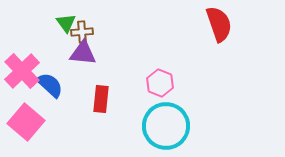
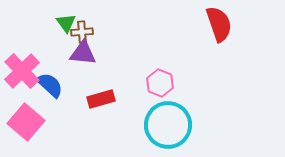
red rectangle: rotated 68 degrees clockwise
cyan circle: moved 2 px right, 1 px up
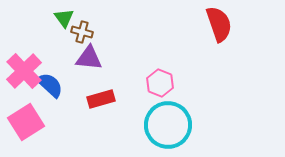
green triangle: moved 2 px left, 5 px up
brown cross: rotated 20 degrees clockwise
purple triangle: moved 6 px right, 5 px down
pink cross: moved 2 px right
pink square: rotated 18 degrees clockwise
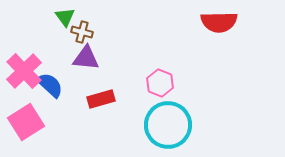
green triangle: moved 1 px right, 1 px up
red semicircle: moved 2 px up; rotated 108 degrees clockwise
purple triangle: moved 3 px left
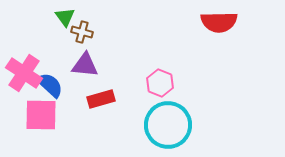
purple triangle: moved 1 px left, 7 px down
pink cross: moved 2 px down; rotated 12 degrees counterclockwise
pink square: moved 15 px right, 7 px up; rotated 33 degrees clockwise
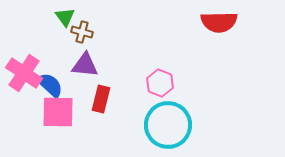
red rectangle: rotated 60 degrees counterclockwise
pink square: moved 17 px right, 3 px up
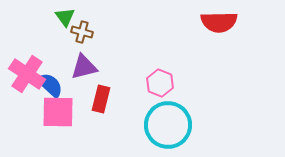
purple triangle: moved 1 px left, 2 px down; rotated 20 degrees counterclockwise
pink cross: moved 3 px right, 1 px down
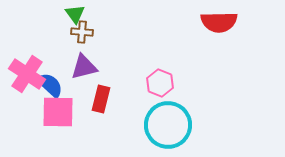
green triangle: moved 10 px right, 3 px up
brown cross: rotated 10 degrees counterclockwise
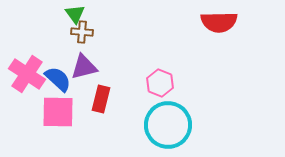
blue semicircle: moved 8 px right, 6 px up
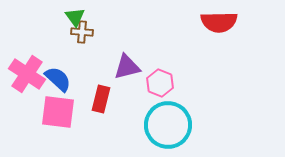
green triangle: moved 3 px down
purple triangle: moved 43 px right
pink square: rotated 6 degrees clockwise
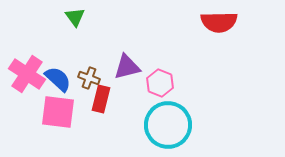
brown cross: moved 7 px right, 46 px down; rotated 15 degrees clockwise
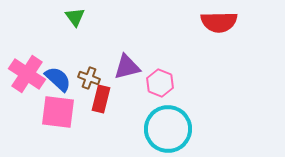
cyan circle: moved 4 px down
